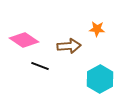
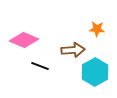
pink diamond: rotated 12 degrees counterclockwise
brown arrow: moved 4 px right, 4 px down
cyan hexagon: moved 5 px left, 7 px up
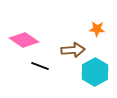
pink diamond: rotated 12 degrees clockwise
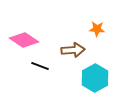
cyan hexagon: moved 6 px down
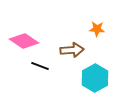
pink diamond: moved 1 px down
brown arrow: moved 1 px left
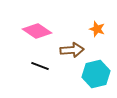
orange star: rotated 14 degrees clockwise
pink diamond: moved 13 px right, 10 px up
cyan hexagon: moved 1 px right, 4 px up; rotated 16 degrees clockwise
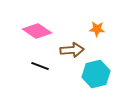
orange star: rotated 14 degrees counterclockwise
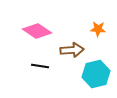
orange star: moved 1 px right
black line: rotated 12 degrees counterclockwise
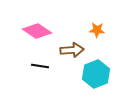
orange star: moved 1 px left, 1 px down
cyan hexagon: rotated 8 degrees counterclockwise
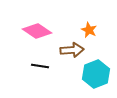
orange star: moved 8 px left; rotated 21 degrees clockwise
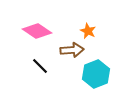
orange star: moved 1 px left, 1 px down
black line: rotated 36 degrees clockwise
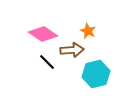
pink diamond: moved 6 px right, 3 px down
black line: moved 7 px right, 4 px up
cyan hexagon: rotated 8 degrees clockwise
